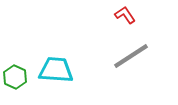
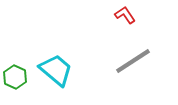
gray line: moved 2 px right, 5 px down
cyan trapezoid: rotated 36 degrees clockwise
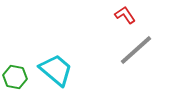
gray line: moved 3 px right, 11 px up; rotated 9 degrees counterclockwise
green hexagon: rotated 15 degrees counterclockwise
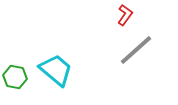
red L-shape: rotated 70 degrees clockwise
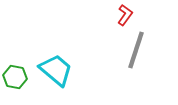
gray line: rotated 30 degrees counterclockwise
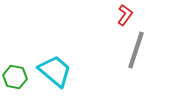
cyan trapezoid: moved 1 px left, 1 px down
